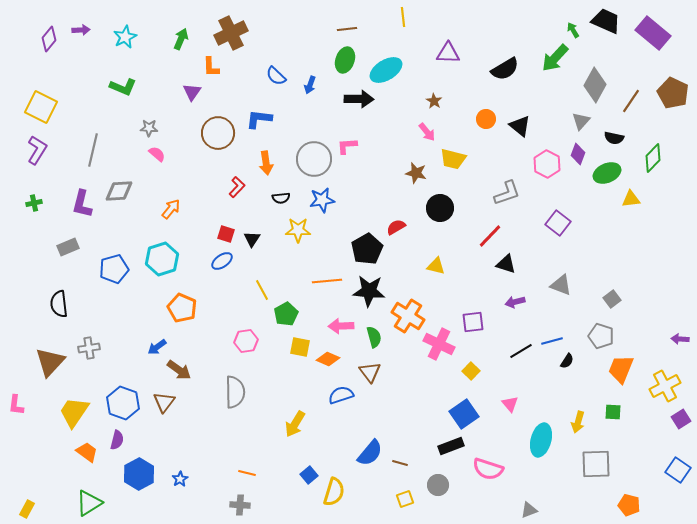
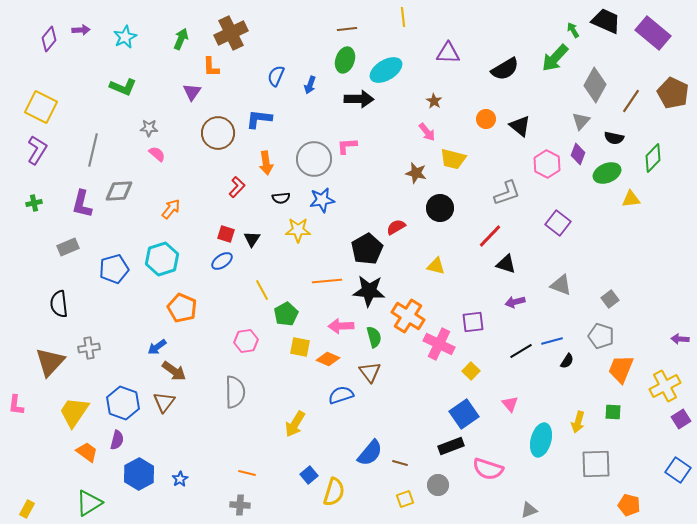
blue semicircle at (276, 76): rotated 70 degrees clockwise
gray square at (612, 299): moved 2 px left
brown arrow at (179, 370): moved 5 px left, 1 px down
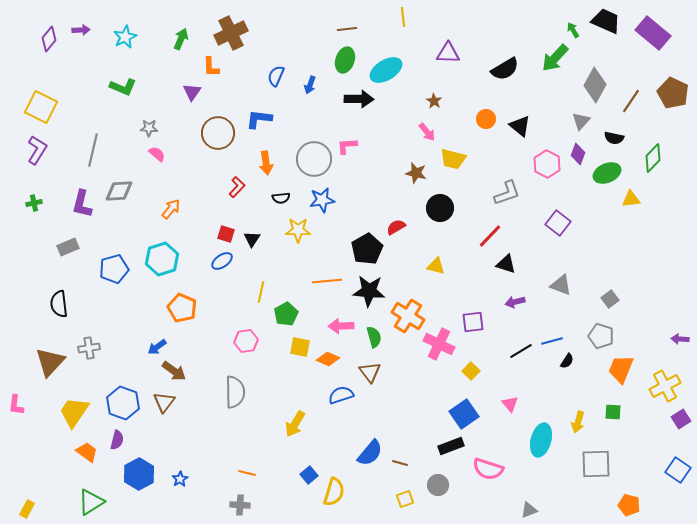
yellow line at (262, 290): moved 1 px left, 2 px down; rotated 40 degrees clockwise
green triangle at (89, 503): moved 2 px right, 1 px up
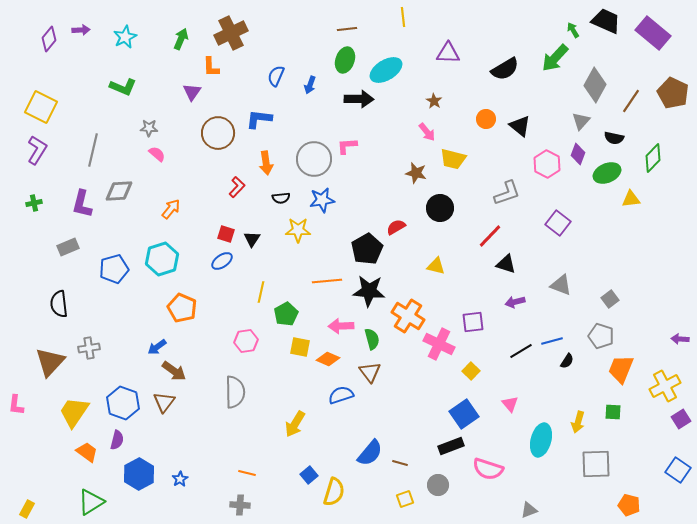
green semicircle at (374, 337): moved 2 px left, 2 px down
